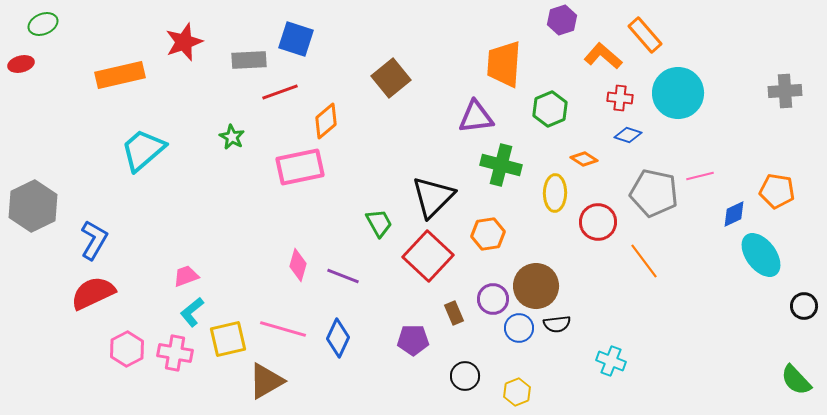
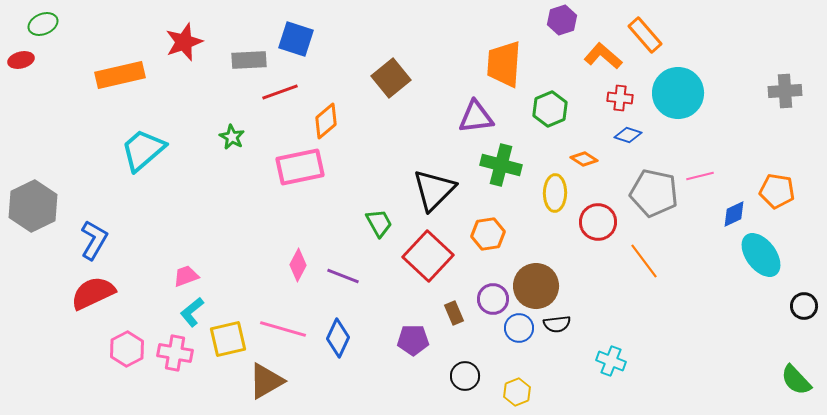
red ellipse at (21, 64): moved 4 px up
black triangle at (433, 197): moved 1 px right, 7 px up
pink diamond at (298, 265): rotated 12 degrees clockwise
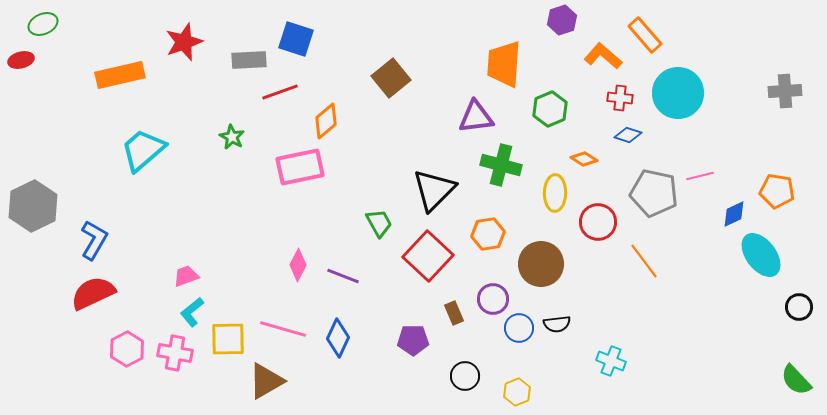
brown circle at (536, 286): moved 5 px right, 22 px up
black circle at (804, 306): moved 5 px left, 1 px down
yellow square at (228, 339): rotated 12 degrees clockwise
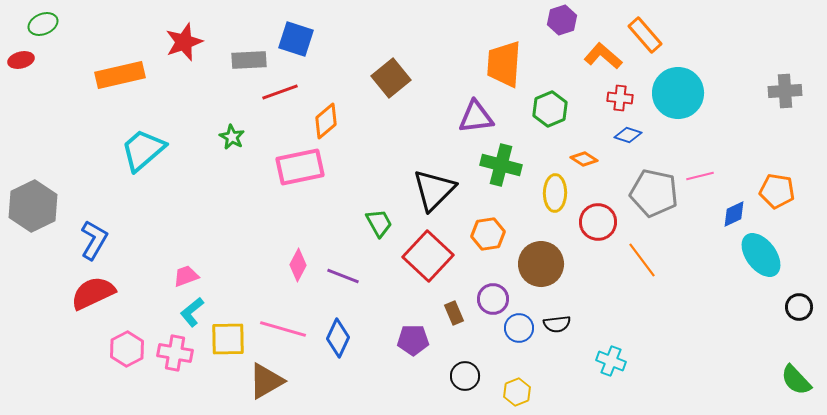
orange line at (644, 261): moved 2 px left, 1 px up
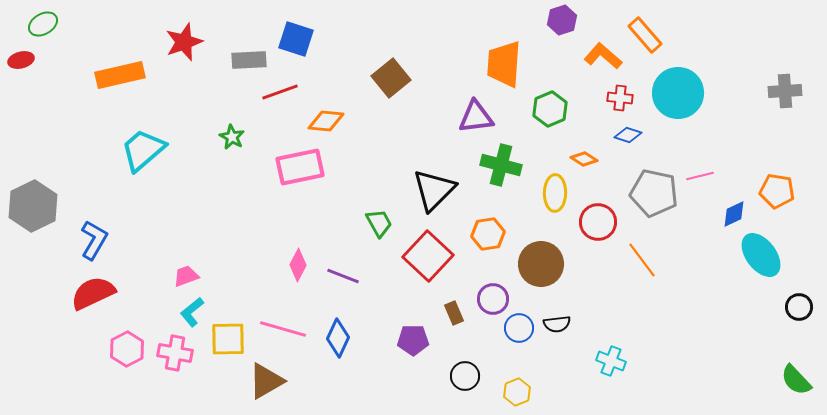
green ellipse at (43, 24): rotated 8 degrees counterclockwise
orange diamond at (326, 121): rotated 45 degrees clockwise
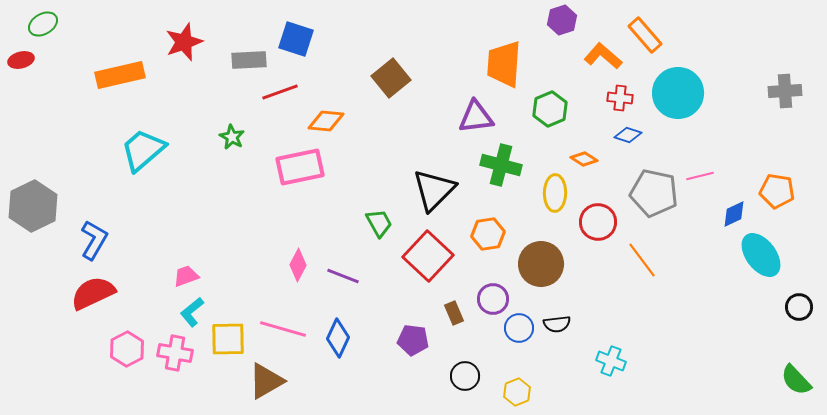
purple pentagon at (413, 340): rotated 8 degrees clockwise
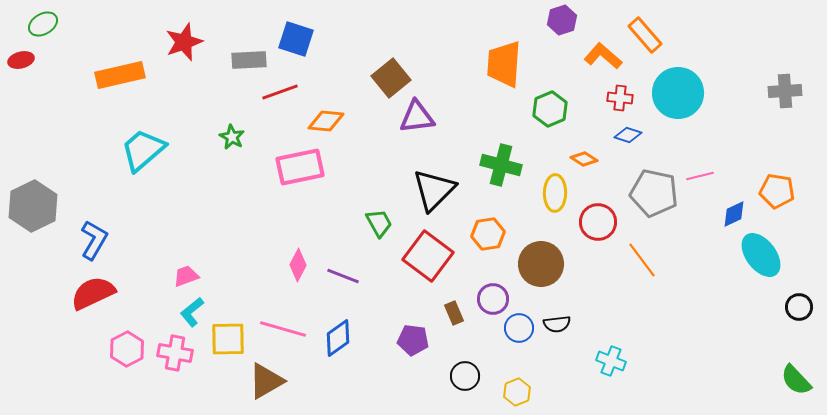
purple triangle at (476, 117): moved 59 px left
red square at (428, 256): rotated 6 degrees counterclockwise
blue diamond at (338, 338): rotated 30 degrees clockwise
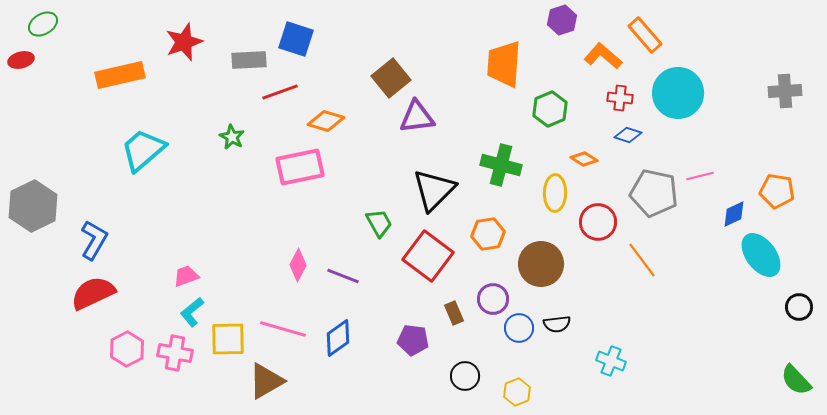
orange diamond at (326, 121): rotated 12 degrees clockwise
